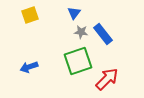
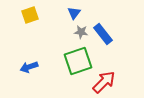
red arrow: moved 3 px left, 3 px down
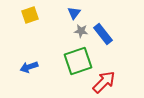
gray star: moved 1 px up
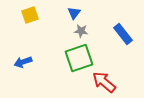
blue rectangle: moved 20 px right
green square: moved 1 px right, 3 px up
blue arrow: moved 6 px left, 5 px up
red arrow: rotated 95 degrees counterclockwise
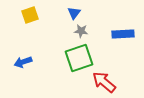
blue rectangle: rotated 55 degrees counterclockwise
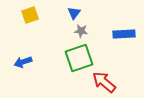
blue rectangle: moved 1 px right
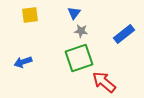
yellow square: rotated 12 degrees clockwise
blue rectangle: rotated 35 degrees counterclockwise
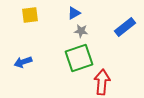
blue triangle: rotated 24 degrees clockwise
blue rectangle: moved 1 px right, 7 px up
red arrow: moved 2 px left; rotated 55 degrees clockwise
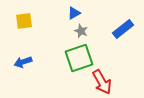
yellow square: moved 6 px left, 6 px down
blue rectangle: moved 2 px left, 2 px down
gray star: rotated 16 degrees clockwise
red arrow: rotated 145 degrees clockwise
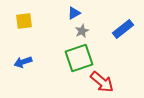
gray star: moved 1 px right; rotated 24 degrees clockwise
red arrow: rotated 20 degrees counterclockwise
